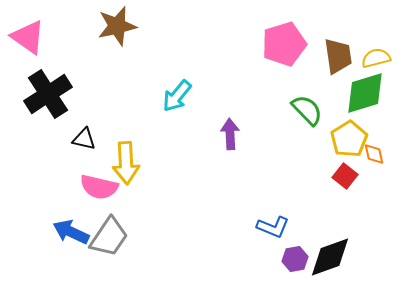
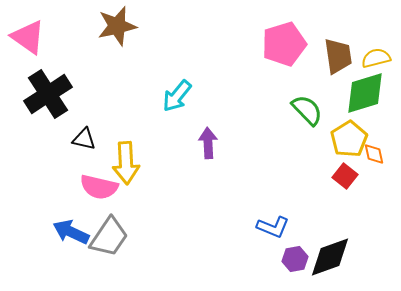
purple arrow: moved 22 px left, 9 px down
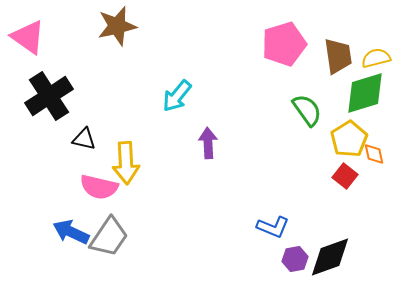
black cross: moved 1 px right, 2 px down
green semicircle: rotated 8 degrees clockwise
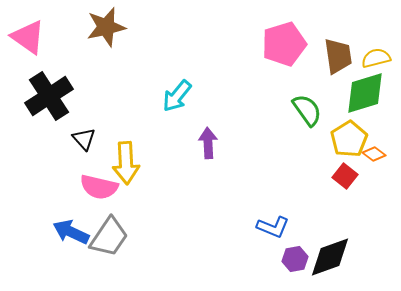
brown star: moved 11 px left, 1 px down
black triangle: rotated 35 degrees clockwise
orange diamond: rotated 40 degrees counterclockwise
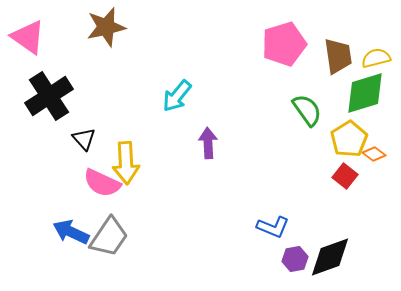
pink semicircle: moved 3 px right, 4 px up; rotated 12 degrees clockwise
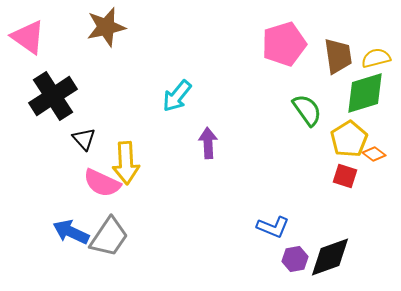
black cross: moved 4 px right
red square: rotated 20 degrees counterclockwise
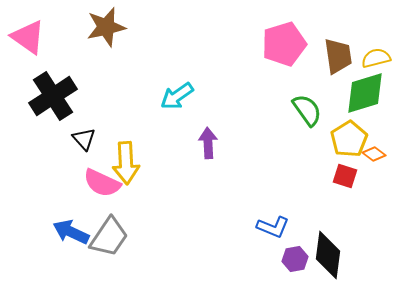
cyan arrow: rotated 16 degrees clockwise
black diamond: moved 2 px left, 2 px up; rotated 63 degrees counterclockwise
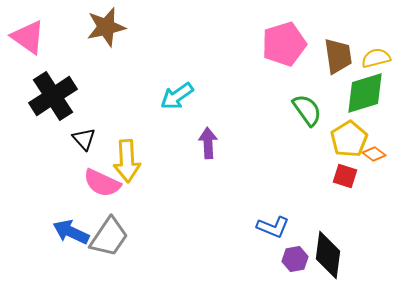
yellow arrow: moved 1 px right, 2 px up
